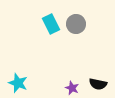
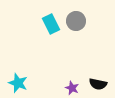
gray circle: moved 3 px up
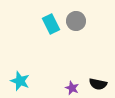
cyan star: moved 2 px right, 2 px up
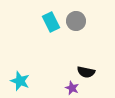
cyan rectangle: moved 2 px up
black semicircle: moved 12 px left, 12 px up
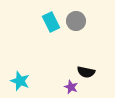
purple star: moved 1 px left, 1 px up
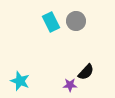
black semicircle: rotated 60 degrees counterclockwise
purple star: moved 1 px left, 2 px up; rotated 24 degrees counterclockwise
